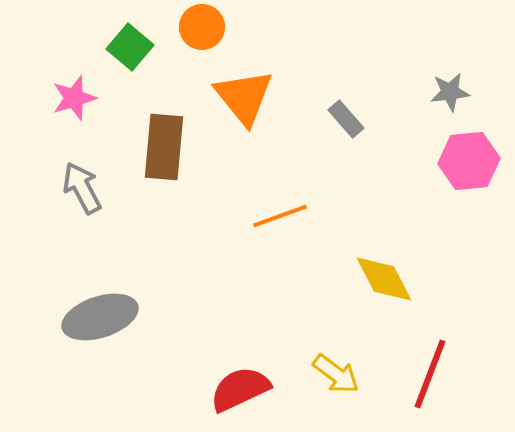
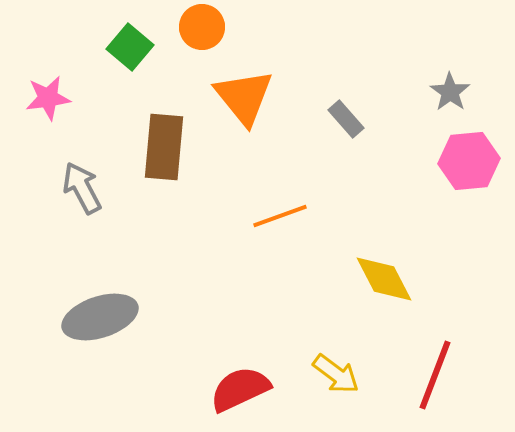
gray star: rotated 30 degrees counterclockwise
pink star: moved 26 px left; rotated 9 degrees clockwise
red line: moved 5 px right, 1 px down
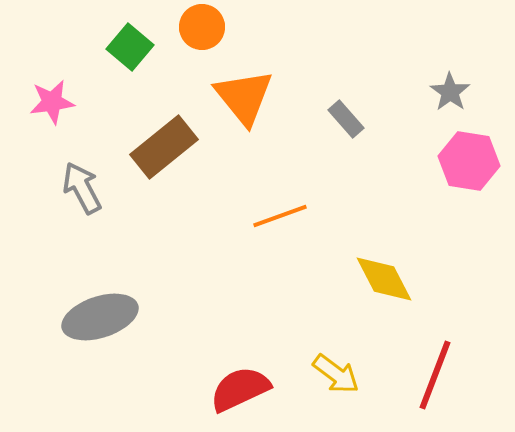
pink star: moved 4 px right, 4 px down
brown rectangle: rotated 46 degrees clockwise
pink hexagon: rotated 14 degrees clockwise
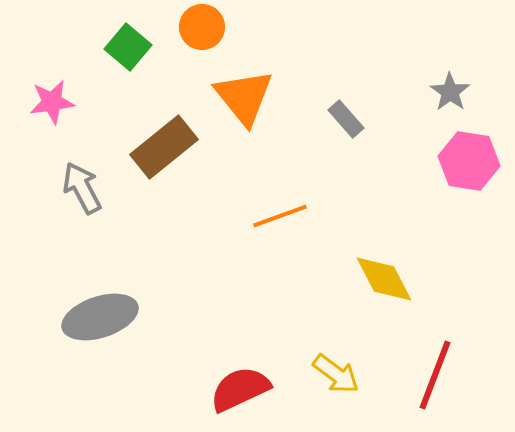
green square: moved 2 px left
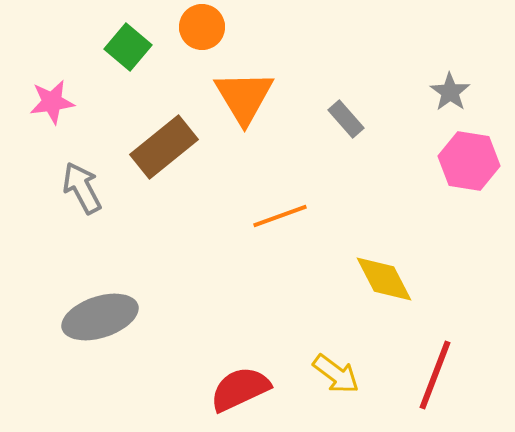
orange triangle: rotated 8 degrees clockwise
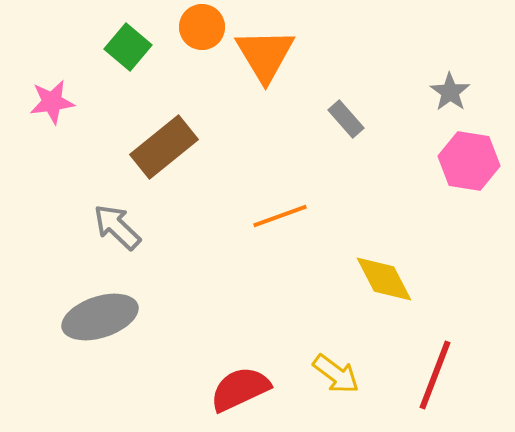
orange triangle: moved 21 px right, 42 px up
gray arrow: moved 35 px right, 39 px down; rotated 18 degrees counterclockwise
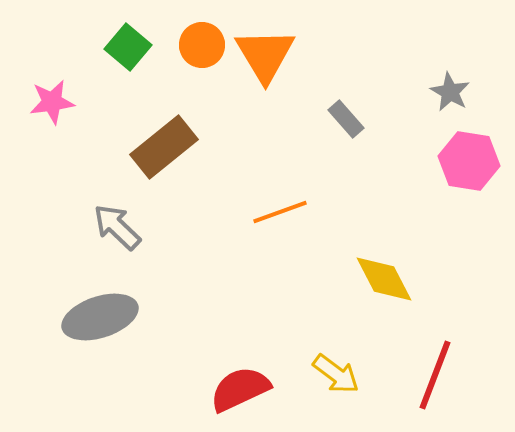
orange circle: moved 18 px down
gray star: rotated 6 degrees counterclockwise
orange line: moved 4 px up
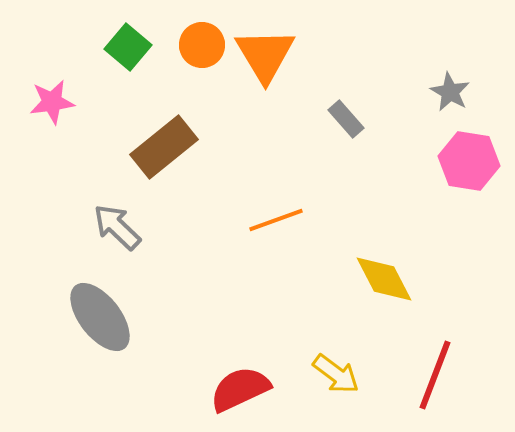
orange line: moved 4 px left, 8 px down
gray ellipse: rotated 70 degrees clockwise
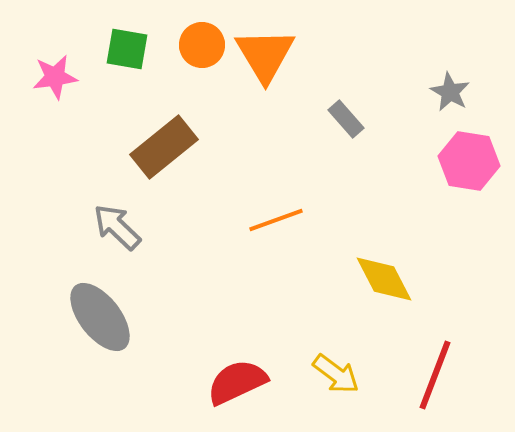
green square: moved 1 px left, 2 px down; rotated 30 degrees counterclockwise
pink star: moved 3 px right, 25 px up
red semicircle: moved 3 px left, 7 px up
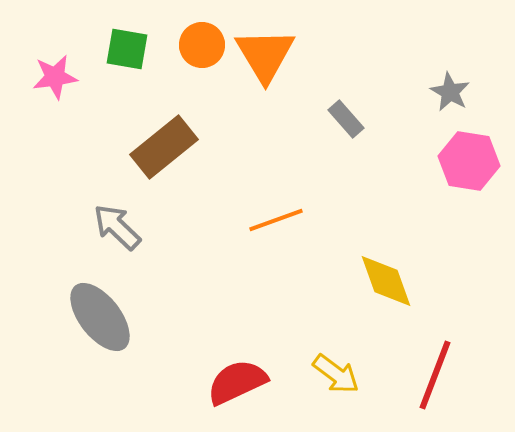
yellow diamond: moved 2 px right, 2 px down; rotated 8 degrees clockwise
